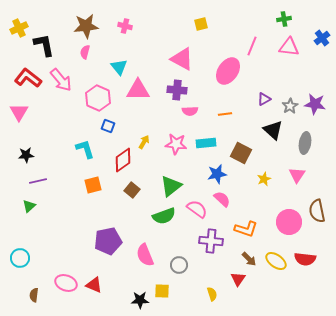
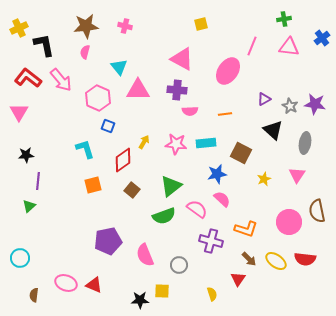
gray star at (290, 106): rotated 14 degrees counterclockwise
purple line at (38, 181): rotated 72 degrees counterclockwise
purple cross at (211, 241): rotated 10 degrees clockwise
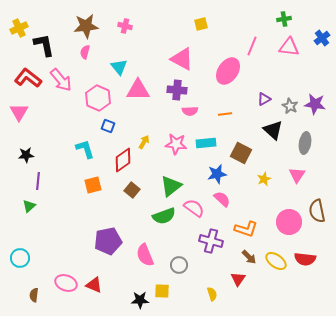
pink semicircle at (197, 209): moved 3 px left, 1 px up
brown arrow at (249, 259): moved 2 px up
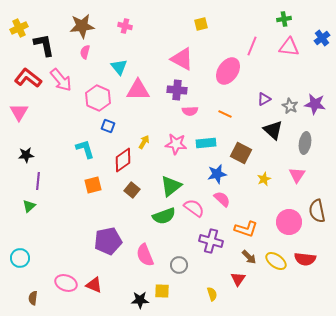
brown star at (86, 26): moved 4 px left
orange line at (225, 114): rotated 32 degrees clockwise
brown semicircle at (34, 295): moved 1 px left, 3 px down
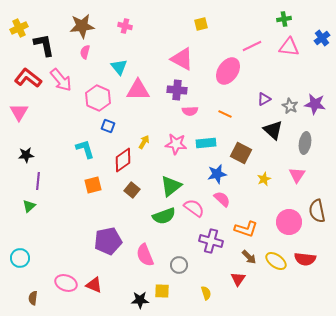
pink line at (252, 46): rotated 42 degrees clockwise
yellow semicircle at (212, 294): moved 6 px left, 1 px up
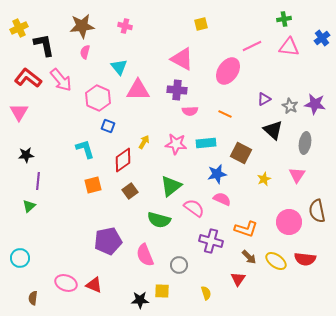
brown square at (132, 190): moved 2 px left, 1 px down; rotated 14 degrees clockwise
pink semicircle at (222, 199): rotated 18 degrees counterclockwise
green semicircle at (164, 216): moved 5 px left, 4 px down; rotated 35 degrees clockwise
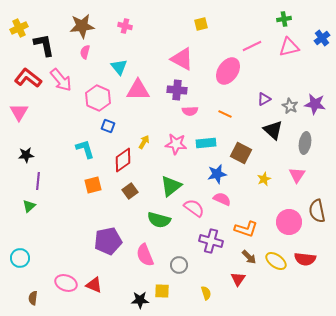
pink triangle at (289, 47): rotated 20 degrees counterclockwise
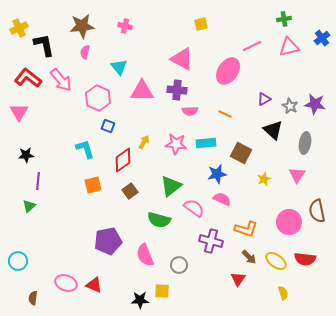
pink triangle at (138, 90): moved 4 px right, 1 px down
cyan circle at (20, 258): moved 2 px left, 3 px down
yellow semicircle at (206, 293): moved 77 px right
